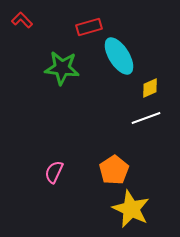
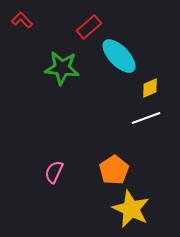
red rectangle: rotated 25 degrees counterclockwise
cyan ellipse: rotated 12 degrees counterclockwise
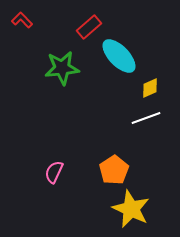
green star: rotated 12 degrees counterclockwise
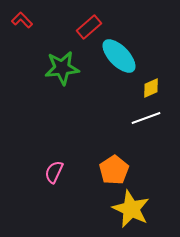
yellow diamond: moved 1 px right
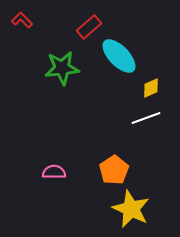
pink semicircle: rotated 65 degrees clockwise
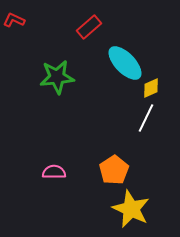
red L-shape: moved 8 px left; rotated 20 degrees counterclockwise
cyan ellipse: moved 6 px right, 7 px down
green star: moved 5 px left, 9 px down
white line: rotated 44 degrees counterclockwise
